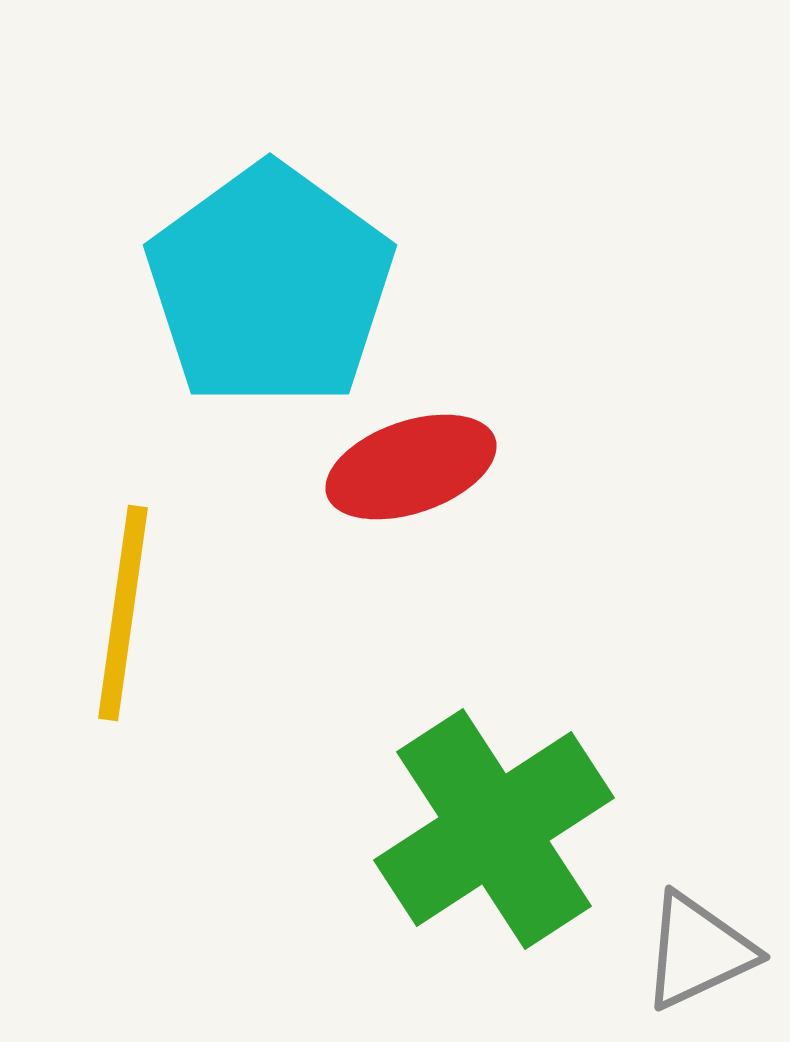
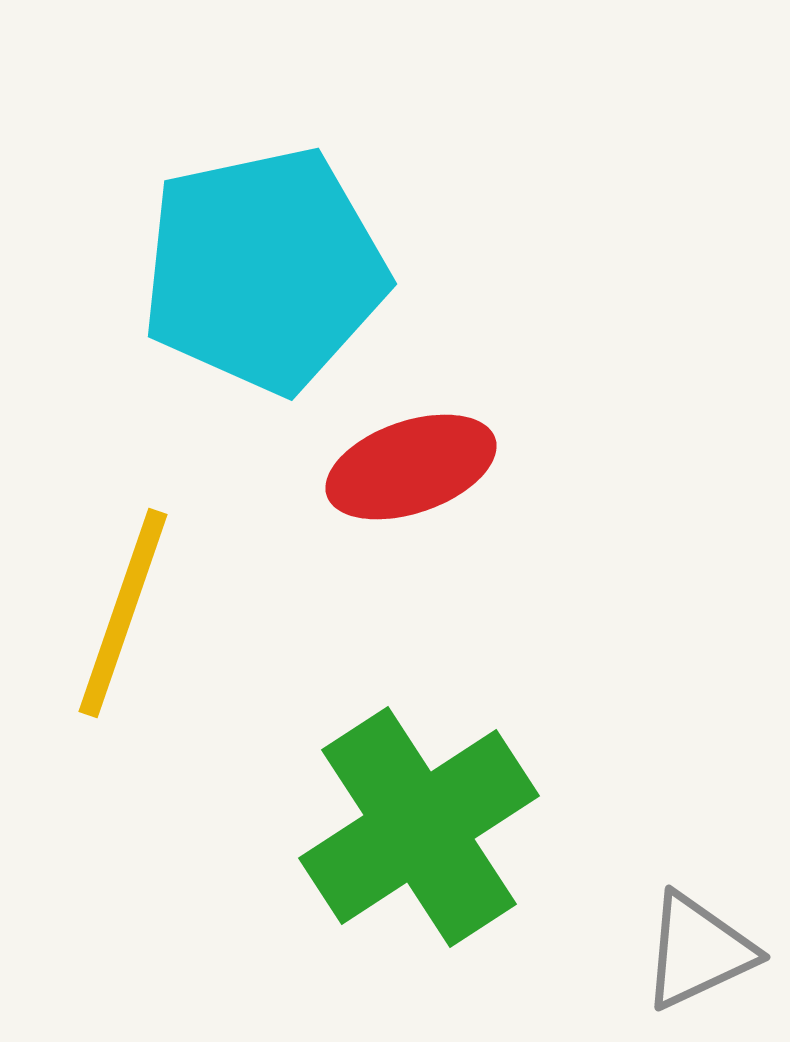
cyan pentagon: moved 6 px left, 16 px up; rotated 24 degrees clockwise
yellow line: rotated 11 degrees clockwise
green cross: moved 75 px left, 2 px up
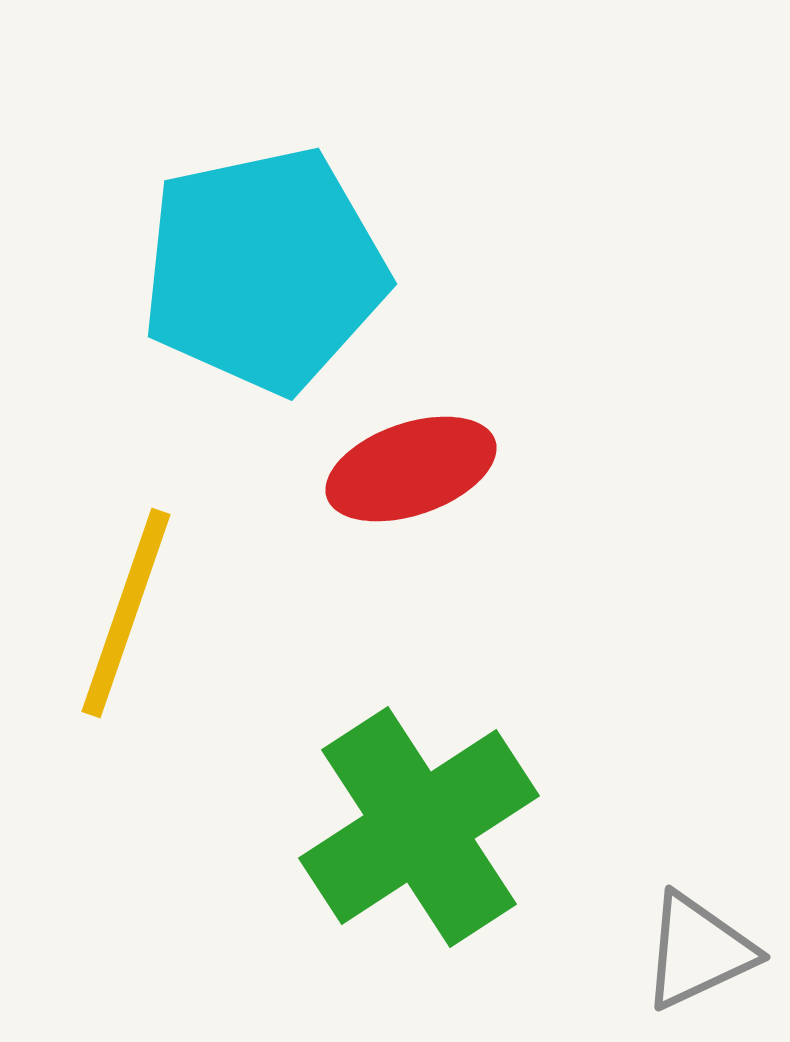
red ellipse: moved 2 px down
yellow line: moved 3 px right
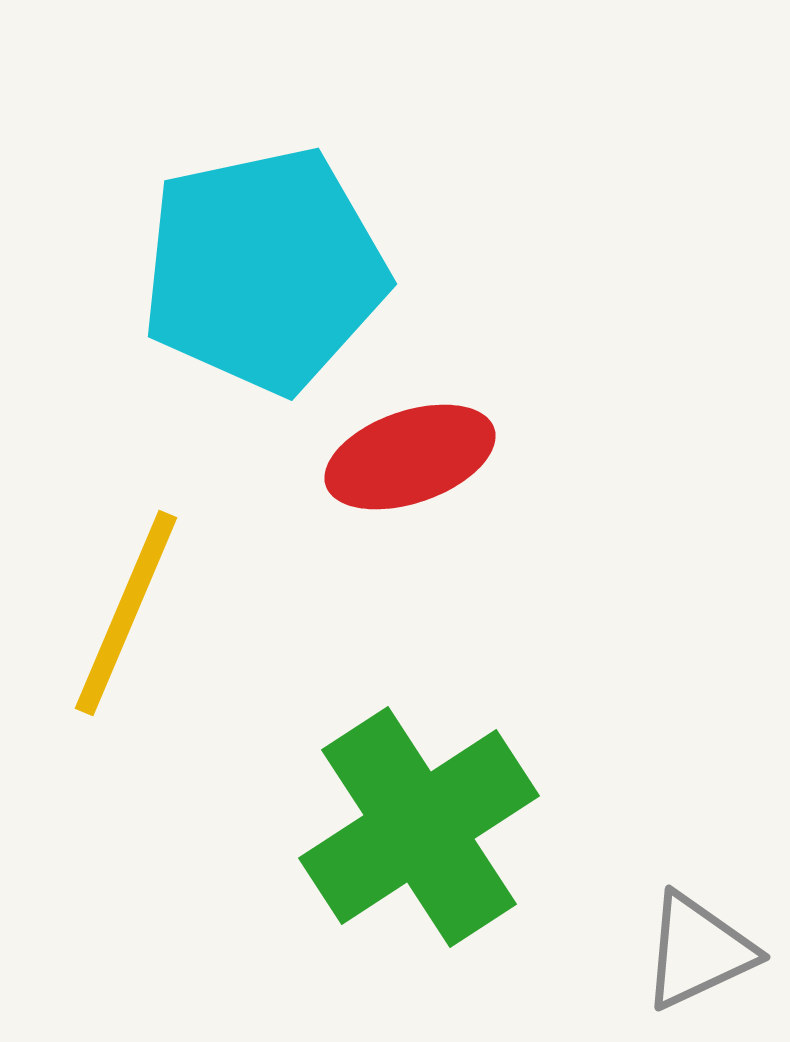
red ellipse: moved 1 px left, 12 px up
yellow line: rotated 4 degrees clockwise
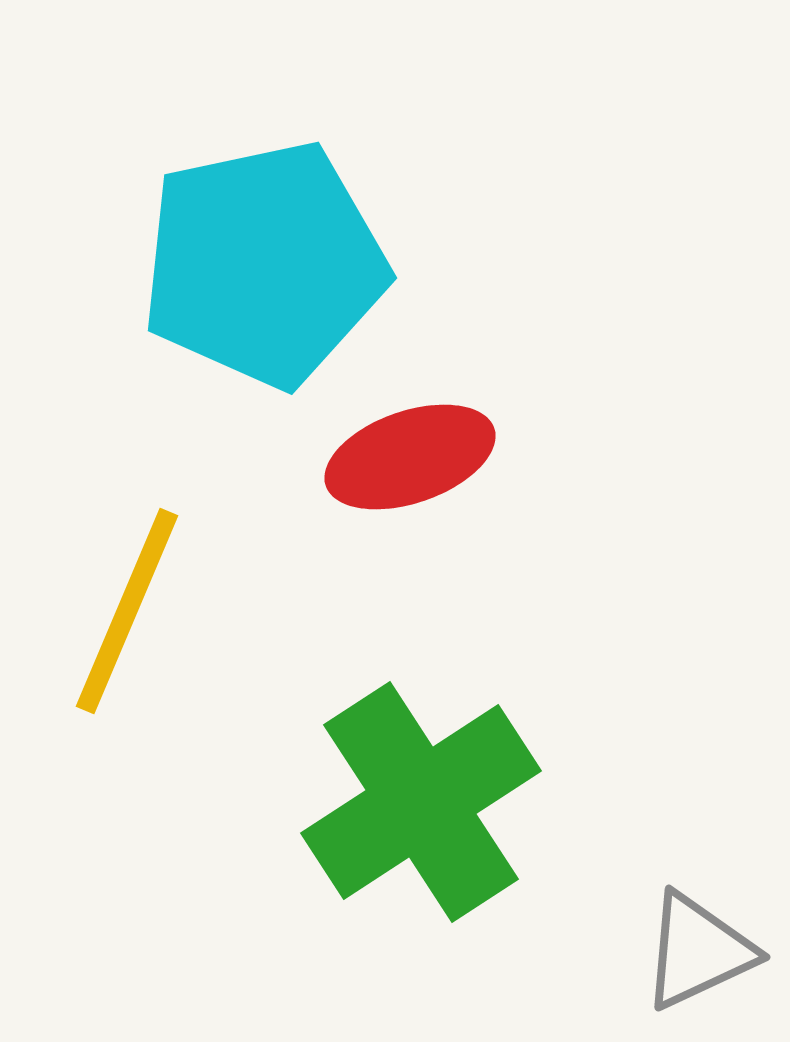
cyan pentagon: moved 6 px up
yellow line: moved 1 px right, 2 px up
green cross: moved 2 px right, 25 px up
